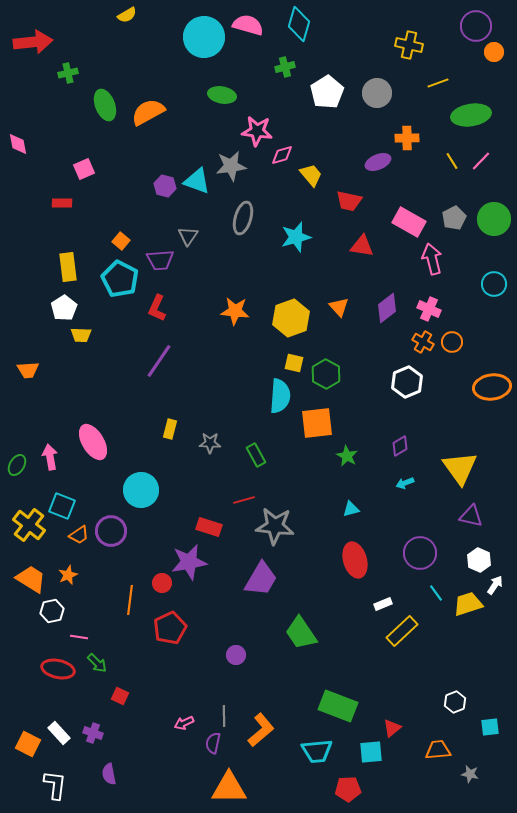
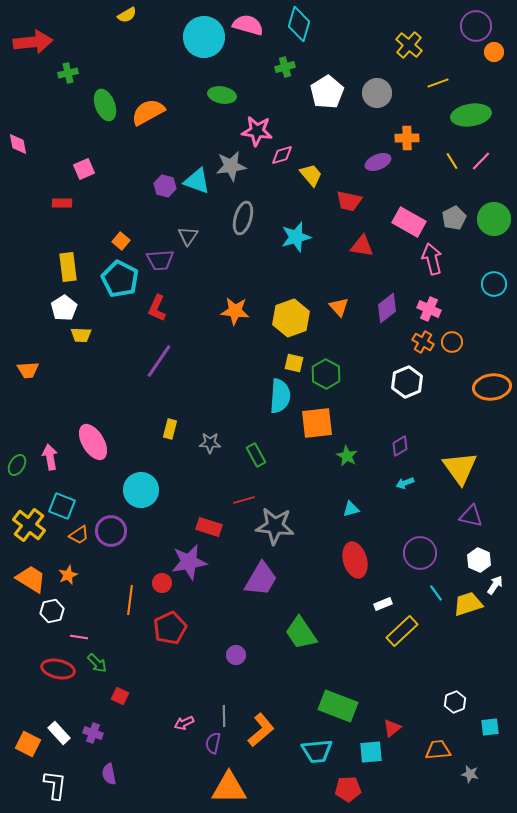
yellow cross at (409, 45): rotated 28 degrees clockwise
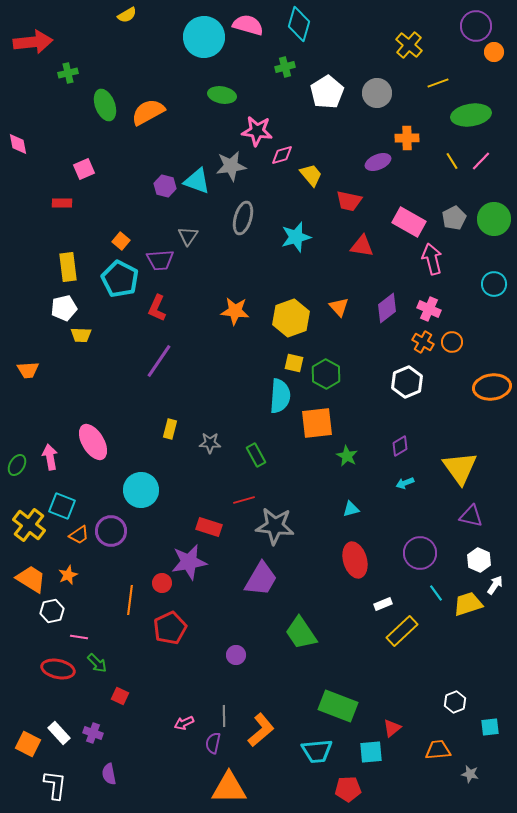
white pentagon at (64, 308): rotated 20 degrees clockwise
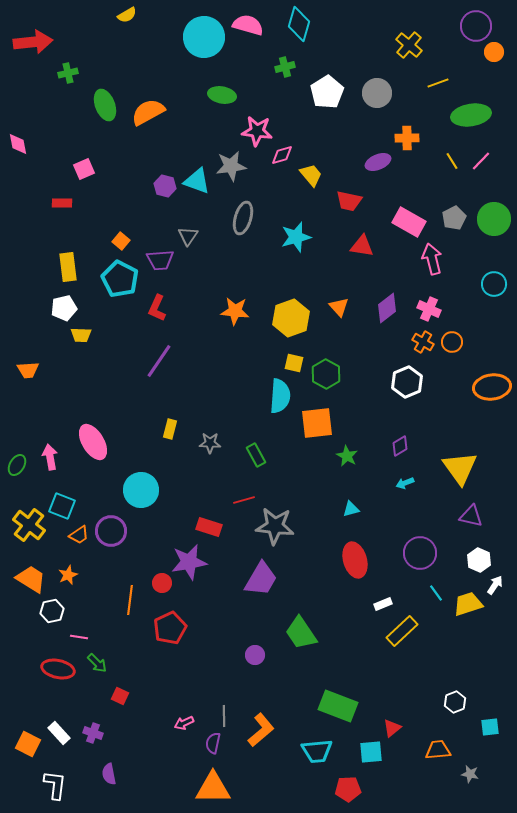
purple circle at (236, 655): moved 19 px right
orange triangle at (229, 788): moved 16 px left
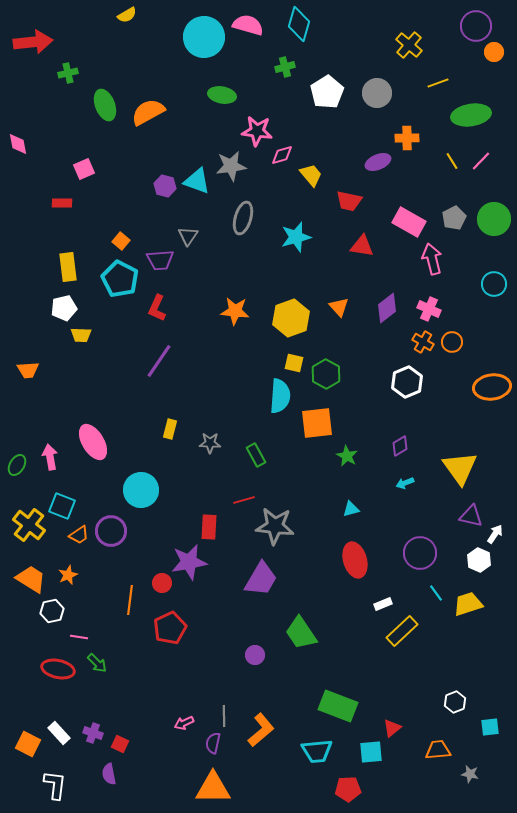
red rectangle at (209, 527): rotated 75 degrees clockwise
white arrow at (495, 585): moved 51 px up
red square at (120, 696): moved 48 px down
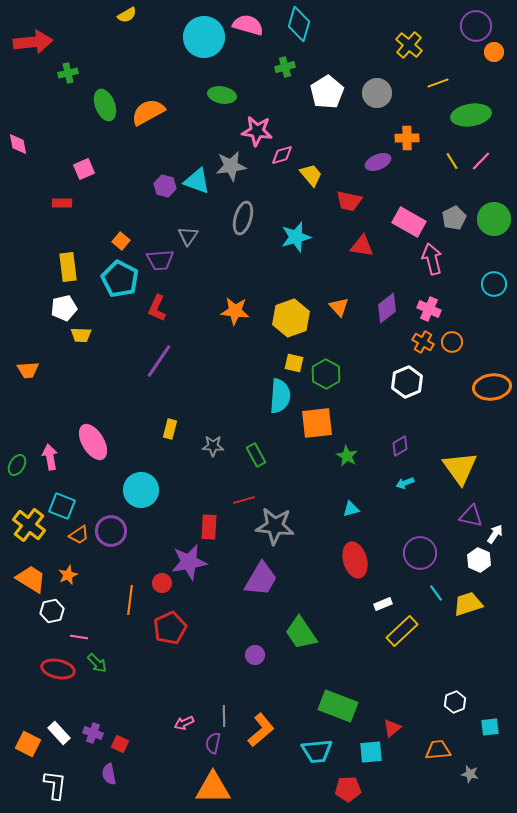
gray star at (210, 443): moved 3 px right, 3 px down
